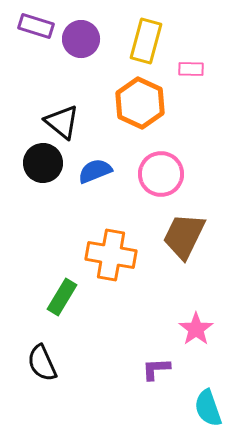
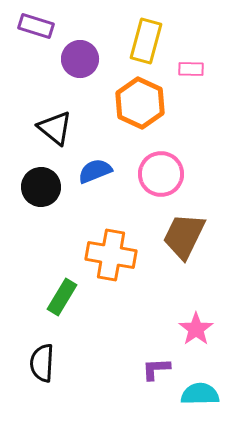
purple circle: moved 1 px left, 20 px down
black triangle: moved 7 px left, 6 px down
black circle: moved 2 px left, 24 px down
black semicircle: rotated 27 degrees clockwise
cyan semicircle: moved 8 px left, 14 px up; rotated 108 degrees clockwise
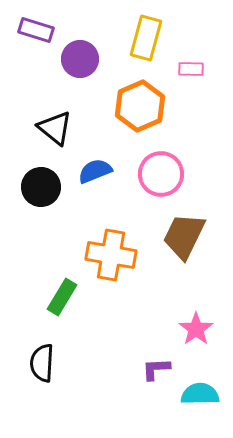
purple rectangle: moved 4 px down
yellow rectangle: moved 3 px up
orange hexagon: moved 3 px down; rotated 12 degrees clockwise
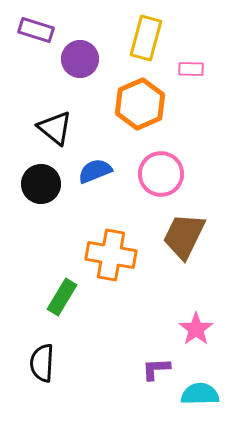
orange hexagon: moved 2 px up
black circle: moved 3 px up
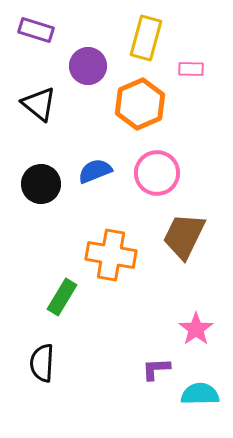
purple circle: moved 8 px right, 7 px down
black triangle: moved 16 px left, 24 px up
pink circle: moved 4 px left, 1 px up
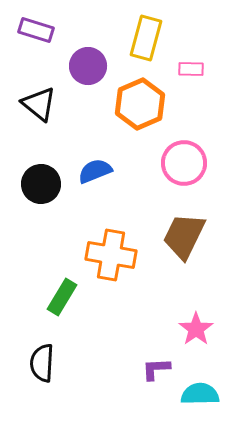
pink circle: moved 27 px right, 10 px up
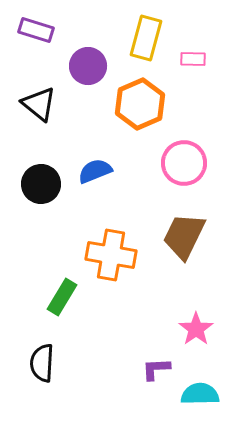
pink rectangle: moved 2 px right, 10 px up
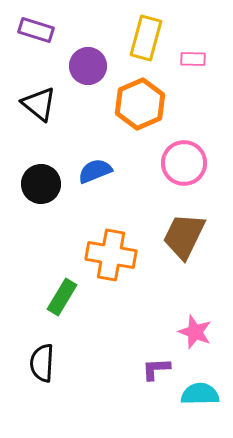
pink star: moved 1 px left, 3 px down; rotated 16 degrees counterclockwise
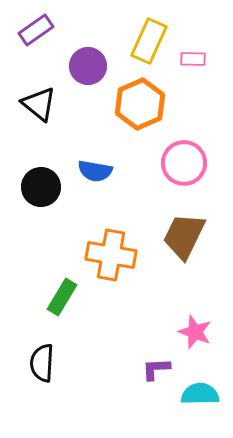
purple rectangle: rotated 52 degrees counterclockwise
yellow rectangle: moved 3 px right, 3 px down; rotated 9 degrees clockwise
blue semicircle: rotated 148 degrees counterclockwise
black circle: moved 3 px down
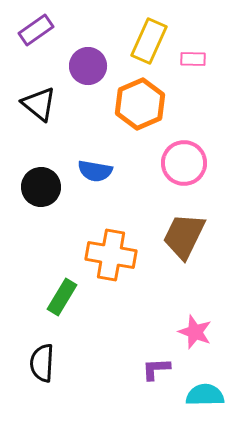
cyan semicircle: moved 5 px right, 1 px down
